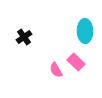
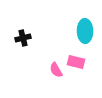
black cross: moved 1 px left, 1 px down; rotated 21 degrees clockwise
pink rectangle: rotated 30 degrees counterclockwise
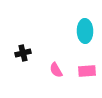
black cross: moved 15 px down
pink rectangle: moved 11 px right, 9 px down; rotated 18 degrees counterclockwise
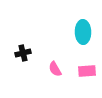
cyan ellipse: moved 2 px left, 1 px down
pink semicircle: moved 1 px left, 1 px up
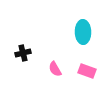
pink rectangle: rotated 24 degrees clockwise
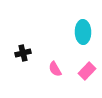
pink rectangle: rotated 66 degrees counterclockwise
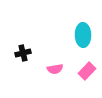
cyan ellipse: moved 3 px down
pink semicircle: rotated 70 degrees counterclockwise
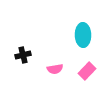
black cross: moved 2 px down
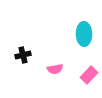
cyan ellipse: moved 1 px right, 1 px up
pink rectangle: moved 2 px right, 4 px down
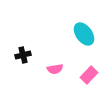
cyan ellipse: rotated 35 degrees counterclockwise
